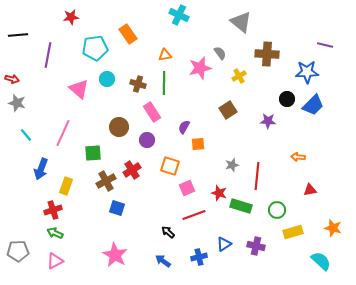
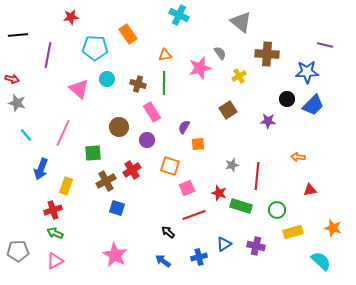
cyan pentagon at (95, 48): rotated 10 degrees clockwise
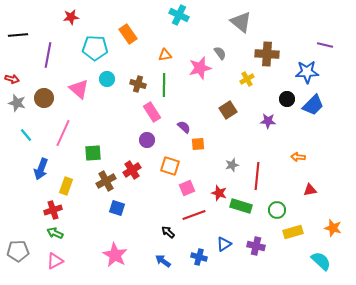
yellow cross at (239, 76): moved 8 px right, 3 px down
green line at (164, 83): moved 2 px down
brown circle at (119, 127): moved 75 px left, 29 px up
purple semicircle at (184, 127): rotated 104 degrees clockwise
blue cross at (199, 257): rotated 28 degrees clockwise
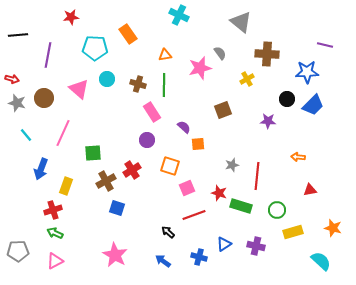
brown square at (228, 110): moved 5 px left; rotated 12 degrees clockwise
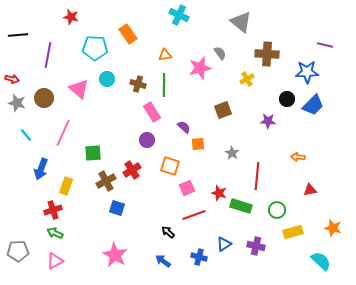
red star at (71, 17): rotated 21 degrees clockwise
gray star at (232, 165): moved 12 px up; rotated 24 degrees counterclockwise
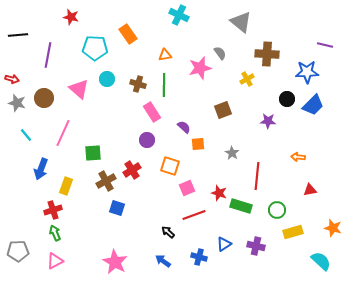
green arrow at (55, 233): rotated 42 degrees clockwise
pink star at (115, 255): moved 7 px down
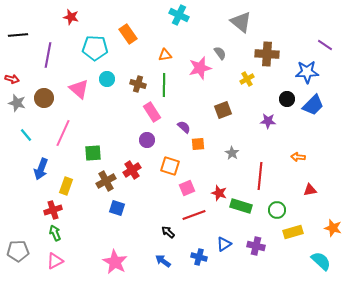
purple line at (325, 45): rotated 21 degrees clockwise
red line at (257, 176): moved 3 px right
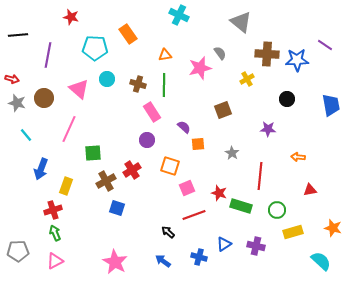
blue star at (307, 72): moved 10 px left, 12 px up
blue trapezoid at (313, 105): moved 18 px right; rotated 55 degrees counterclockwise
purple star at (268, 121): moved 8 px down
pink line at (63, 133): moved 6 px right, 4 px up
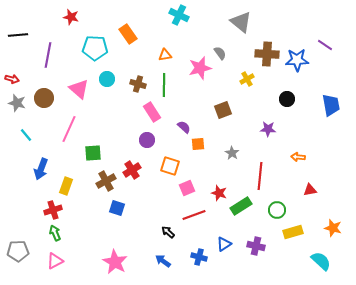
green rectangle at (241, 206): rotated 50 degrees counterclockwise
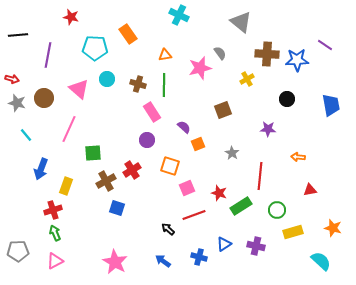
orange square at (198, 144): rotated 16 degrees counterclockwise
black arrow at (168, 232): moved 3 px up
